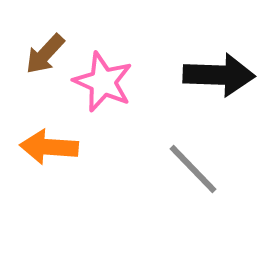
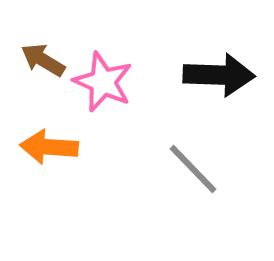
brown arrow: moved 2 px left, 6 px down; rotated 78 degrees clockwise
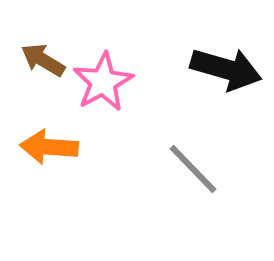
black arrow: moved 7 px right, 6 px up; rotated 14 degrees clockwise
pink star: rotated 20 degrees clockwise
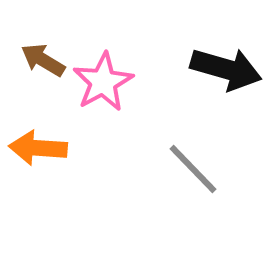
orange arrow: moved 11 px left, 1 px down
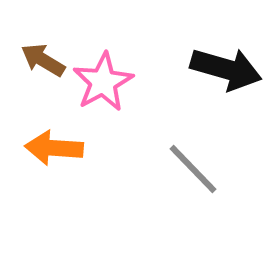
orange arrow: moved 16 px right
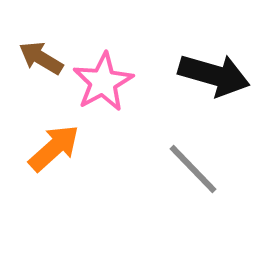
brown arrow: moved 2 px left, 2 px up
black arrow: moved 12 px left, 6 px down
orange arrow: rotated 134 degrees clockwise
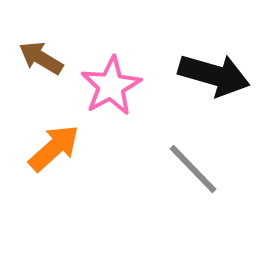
pink star: moved 8 px right, 4 px down
